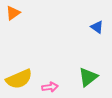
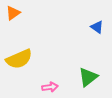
yellow semicircle: moved 20 px up
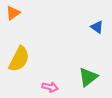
yellow semicircle: rotated 40 degrees counterclockwise
pink arrow: rotated 21 degrees clockwise
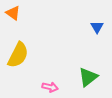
orange triangle: rotated 49 degrees counterclockwise
blue triangle: rotated 24 degrees clockwise
yellow semicircle: moved 1 px left, 4 px up
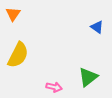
orange triangle: moved 1 px down; rotated 28 degrees clockwise
blue triangle: rotated 24 degrees counterclockwise
pink arrow: moved 4 px right
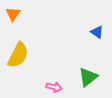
blue triangle: moved 5 px down
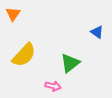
yellow semicircle: moved 6 px right; rotated 16 degrees clockwise
green triangle: moved 18 px left, 14 px up
pink arrow: moved 1 px left, 1 px up
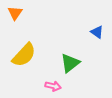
orange triangle: moved 2 px right, 1 px up
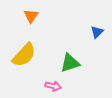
orange triangle: moved 16 px right, 3 px down
blue triangle: rotated 40 degrees clockwise
green triangle: rotated 20 degrees clockwise
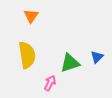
blue triangle: moved 25 px down
yellow semicircle: moved 3 px right; rotated 52 degrees counterclockwise
pink arrow: moved 3 px left, 3 px up; rotated 77 degrees counterclockwise
